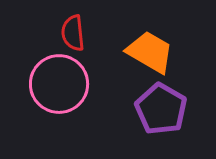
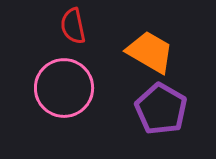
red semicircle: moved 7 px up; rotated 6 degrees counterclockwise
pink circle: moved 5 px right, 4 px down
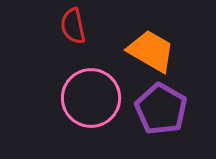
orange trapezoid: moved 1 px right, 1 px up
pink circle: moved 27 px right, 10 px down
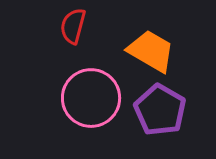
red semicircle: rotated 27 degrees clockwise
purple pentagon: moved 1 px left, 1 px down
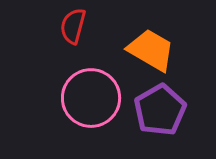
orange trapezoid: moved 1 px up
purple pentagon: rotated 12 degrees clockwise
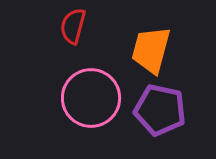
orange trapezoid: rotated 105 degrees counterclockwise
purple pentagon: rotated 30 degrees counterclockwise
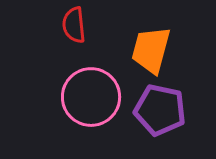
red semicircle: moved 1 px right, 1 px up; rotated 21 degrees counterclockwise
pink circle: moved 1 px up
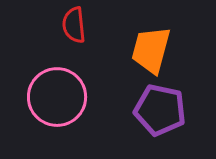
pink circle: moved 34 px left
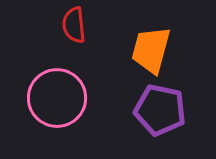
pink circle: moved 1 px down
